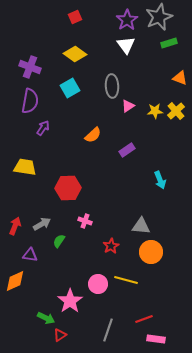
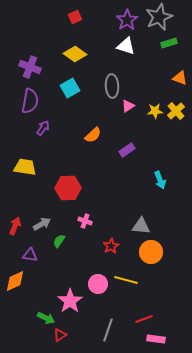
white triangle: moved 1 px down; rotated 36 degrees counterclockwise
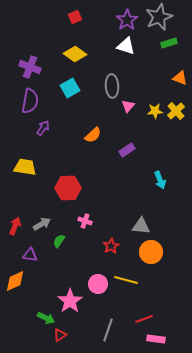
pink triangle: rotated 16 degrees counterclockwise
